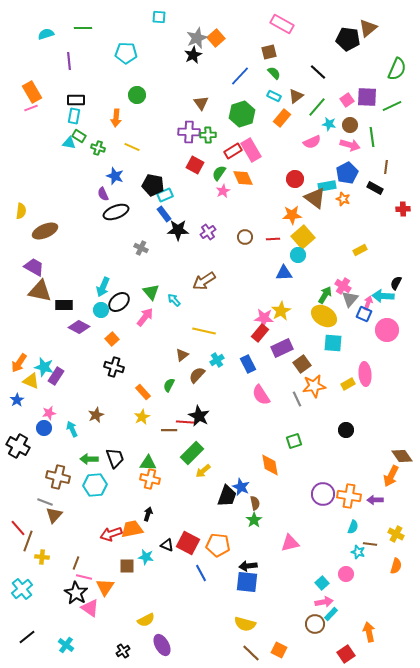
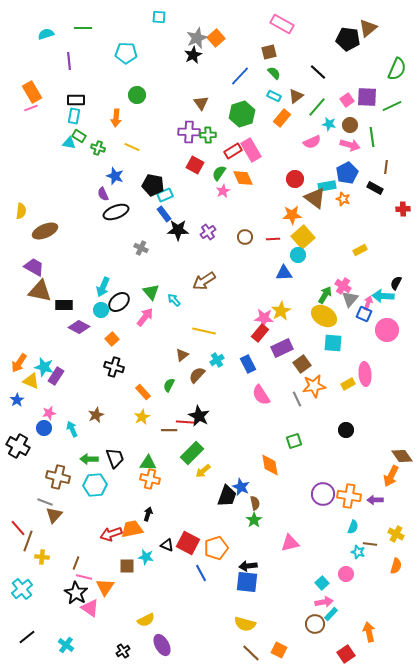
orange pentagon at (218, 545): moved 2 px left, 3 px down; rotated 25 degrees counterclockwise
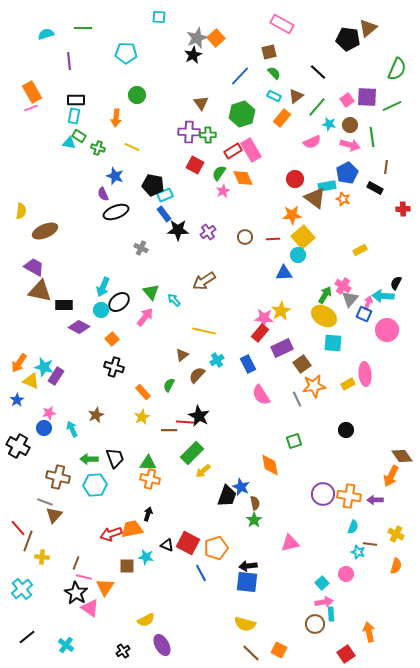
cyan rectangle at (331, 614): rotated 48 degrees counterclockwise
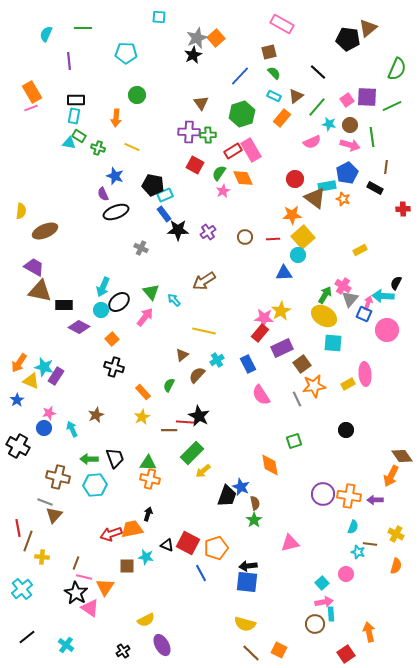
cyan semicircle at (46, 34): rotated 49 degrees counterclockwise
red line at (18, 528): rotated 30 degrees clockwise
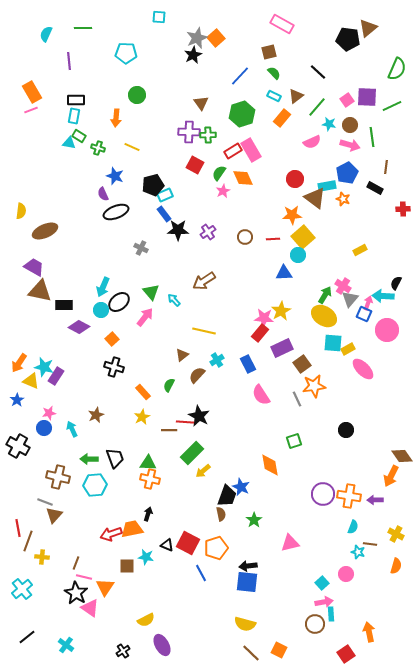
pink line at (31, 108): moved 2 px down
black pentagon at (153, 185): rotated 25 degrees counterclockwise
pink ellipse at (365, 374): moved 2 px left, 5 px up; rotated 40 degrees counterclockwise
yellow rectangle at (348, 384): moved 35 px up
brown semicircle at (255, 503): moved 34 px left, 11 px down
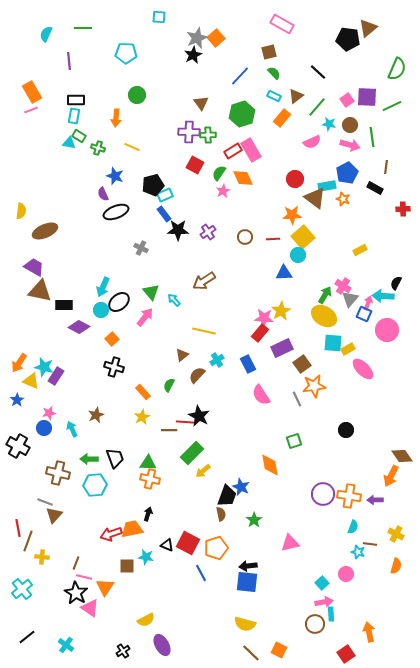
brown cross at (58, 477): moved 4 px up
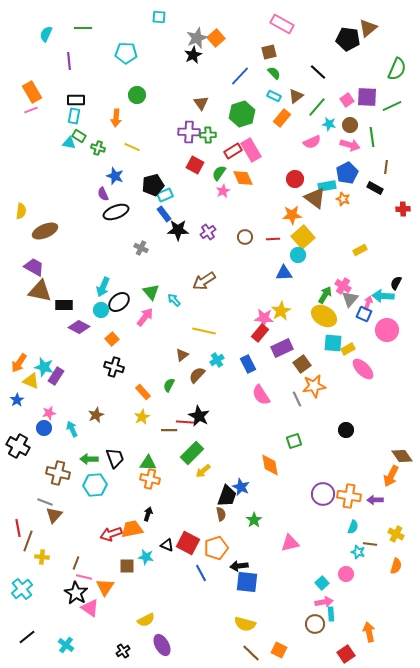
black arrow at (248, 566): moved 9 px left
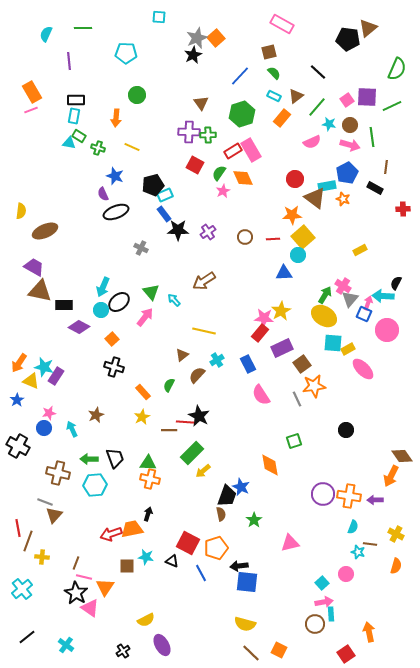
black triangle at (167, 545): moved 5 px right, 16 px down
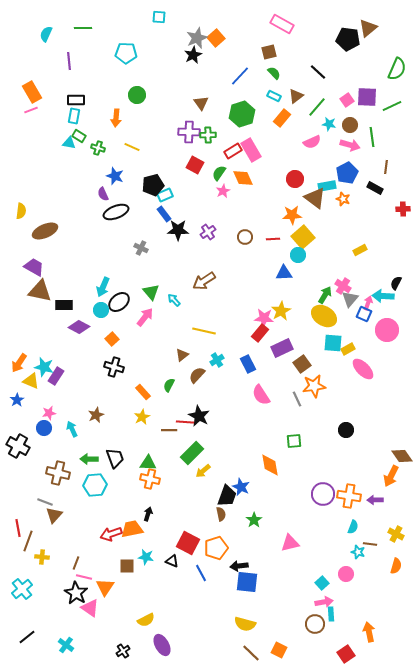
green square at (294, 441): rotated 14 degrees clockwise
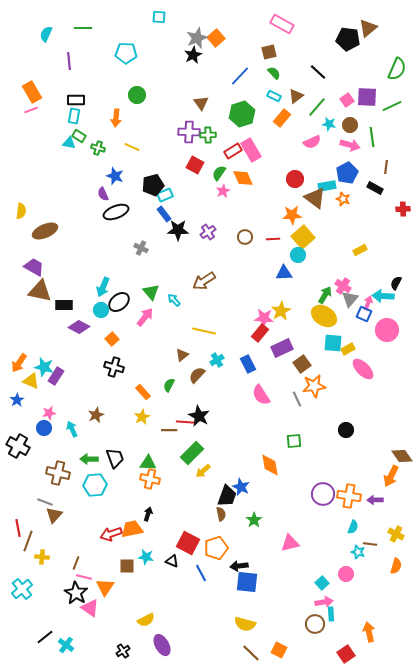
black line at (27, 637): moved 18 px right
